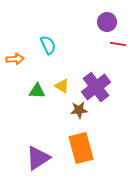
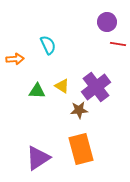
orange rectangle: moved 1 px down
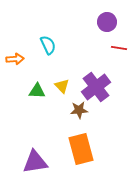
red line: moved 1 px right, 4 px down
yellow triangle: rotated 14 degrees clockwise
purple triangle: moved 3 px left, 4 px down; rotated 24 degrees clockwise
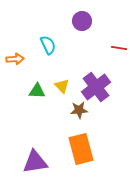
purple circle: moved 25 px left, 1 px up
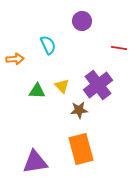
purple cross: moved 2 px right, 2 px up
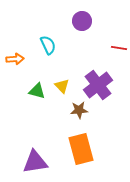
green triangle: rotated 12 degrees clockwise
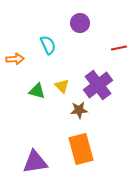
purple circle: moved 2 px left, 2 px down
red line: rotated 21 degrees counterclockwise
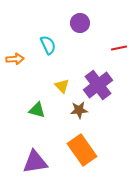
green triangle: moved 19 px down
orange rectangle: moved 1 px right, 1 px down; rotated 20 degrees counterclockwise
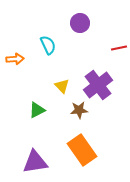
green triangle: rotated 42 degrees counterclockwise
